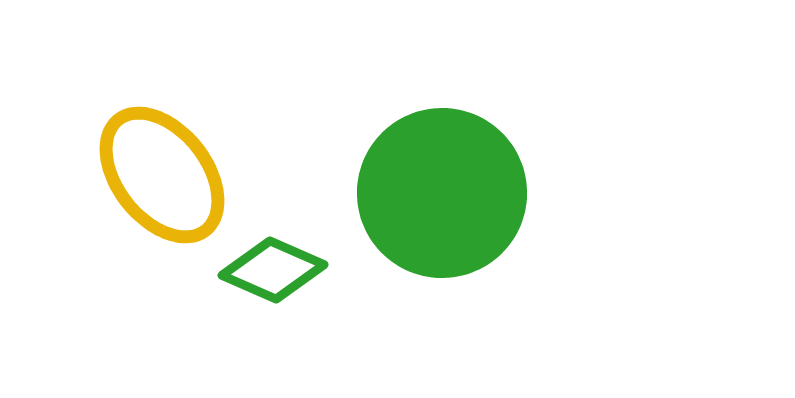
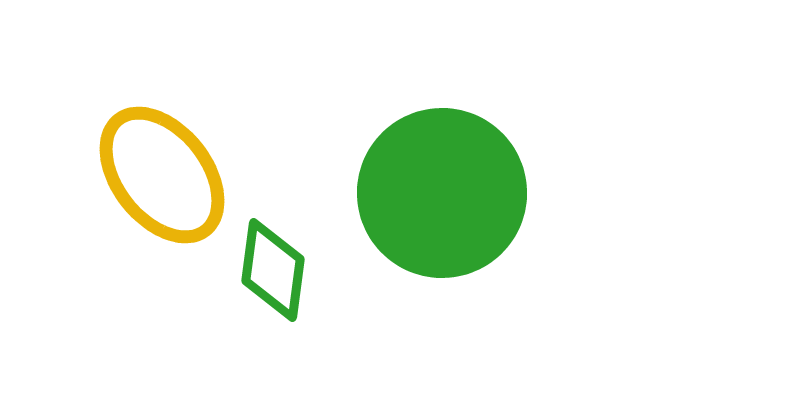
green diamond: rotated 74 degrees clockwise
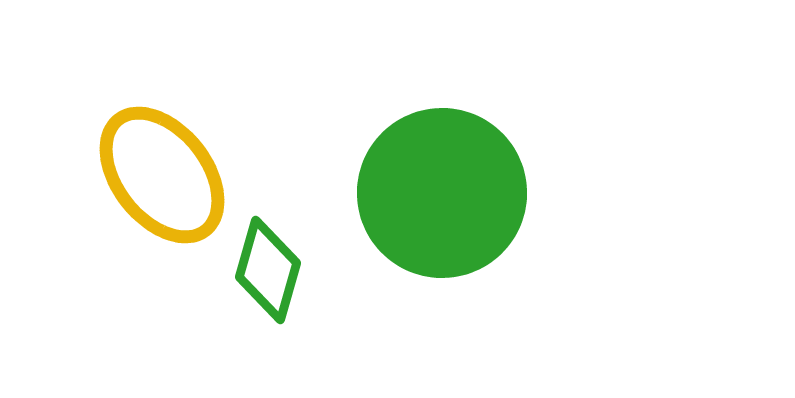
green diamond: moved 5 px left; rotated 8 degrees clockwise
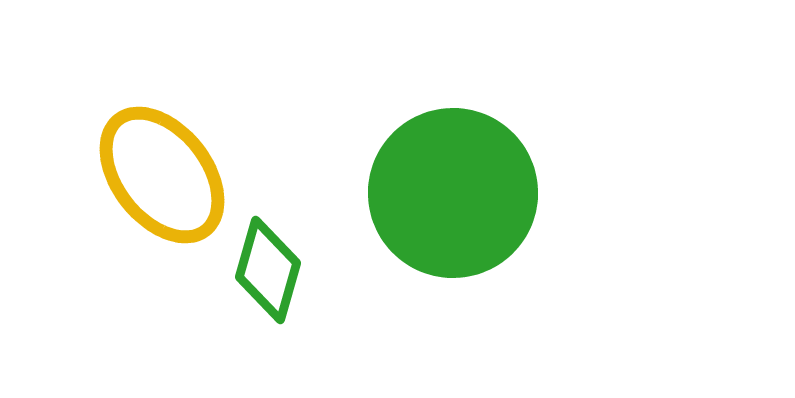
green circle: moved 11 px right
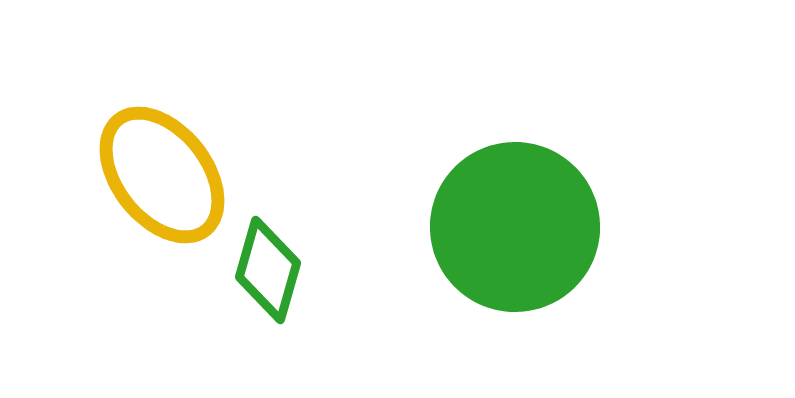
green circle: moved 62 px right, 34 px down
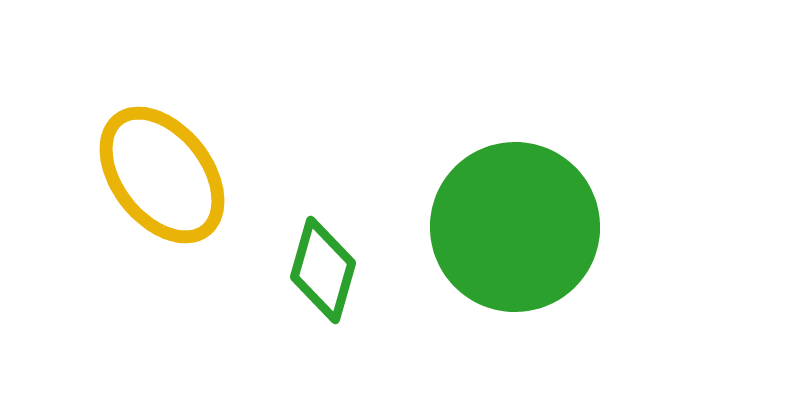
green diamond: moved 55 px right
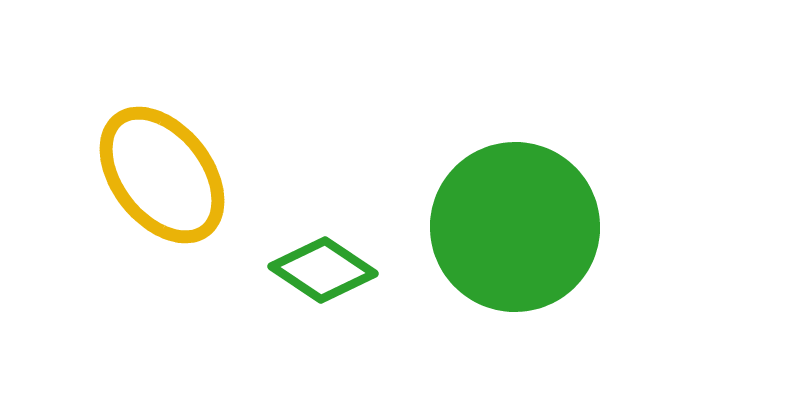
green diamond: rotated 72 degrees counterclockwise
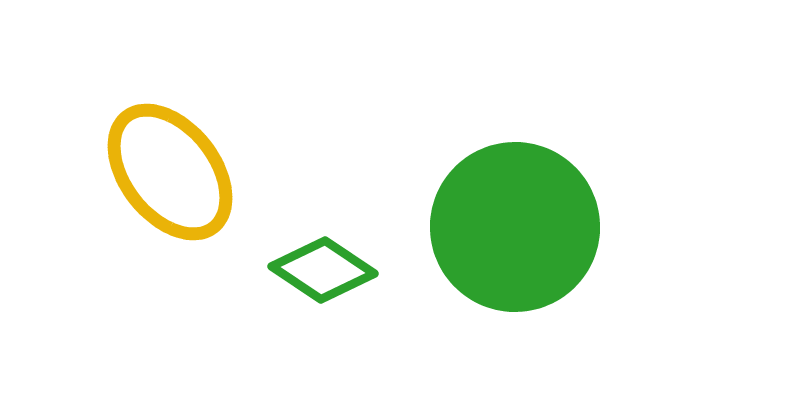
yellow ellipse: moved 8 px right, 3 px up
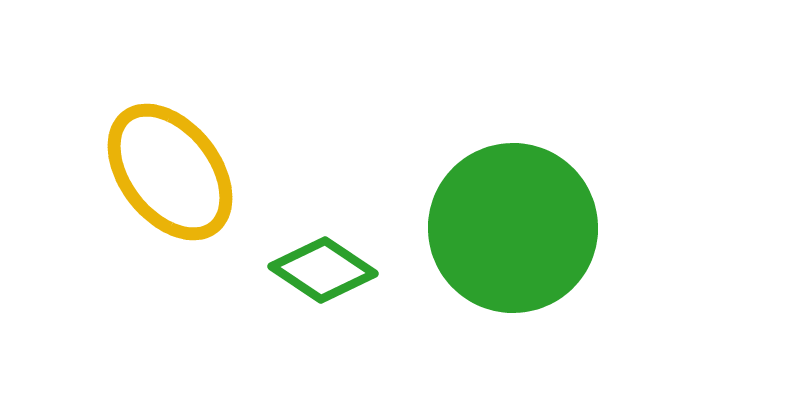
green circle: moved 2 px left, 1 px down
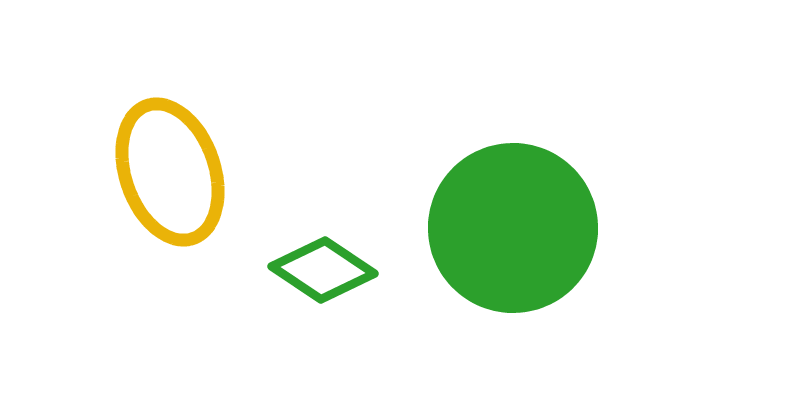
yellow ellipse: rotated 19 degrees clockwise
